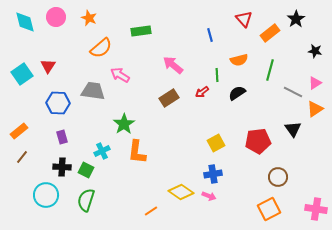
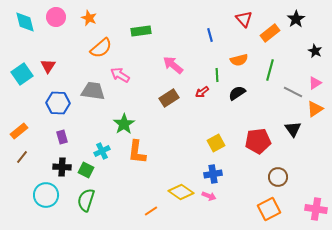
black star at (315, 51): rotated 16 degrees clockwise
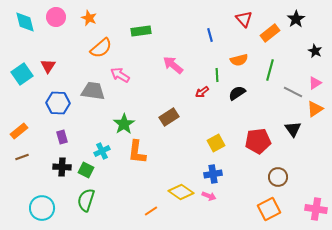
brown rectangle at (169, 98): moved 19 px down
brown line at (22, 157): rotated 32 degrees clockwise
cyan circle at (46, 195): moved 4 px left, 13 px down
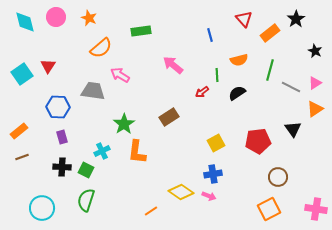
gray line at (293, 92): moved 2 px left, 5 px up
blue hexagon at (58, 103): moved 4 px down
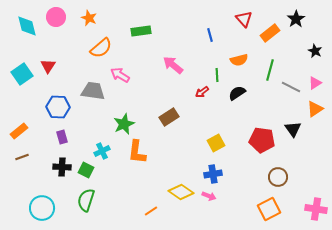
cyan diamond at (25, 22): moved 2 px right, 4 px down
green star at (124, 124): rotated 10 degrees clockwise
red pentagon at (258, 141): moved 4 px right, 1 px up; rotated 15 degrees clockwise
